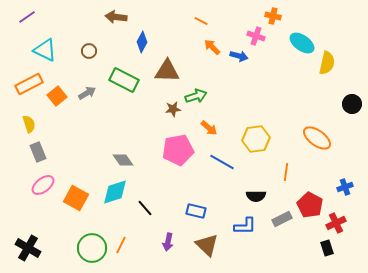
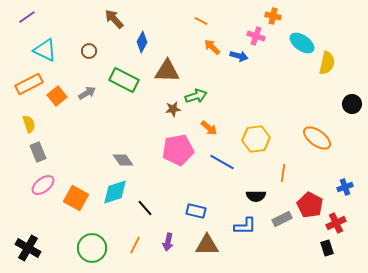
brown arrow at (116, 17): moved 2 px left, 2 px down; rotated 40 degrees clockwise
orange line at (286, 172): moved 3 px left, 1 px down
orange line at (121, 245): moved 14 px right
brown triangle at (207, 245): rotated 45 degrees counterclockwise
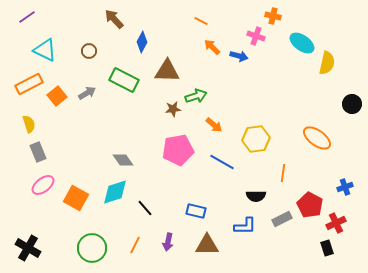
orange arrow at (209, 128): moved 5 px right, 3 px up
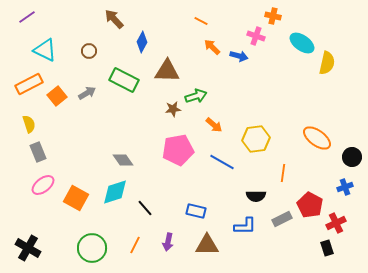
black circle at (352, 104): moved 53 px down
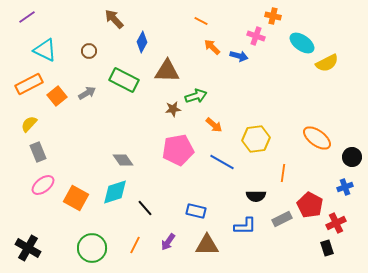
yellow semicircle at (327, 63): rotated 50 degrees clockwise
yellow semicircle at (29, 124): rotated 120 degrees counterclockwise
purple arrow at (168, 242): rotated 24 degrees clockwise
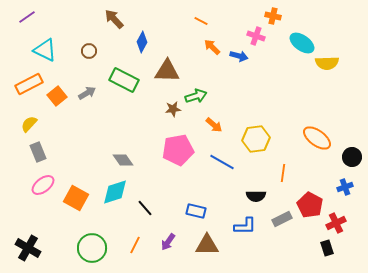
yellow semicircle at (327, 63): rotated 25 degrees clockwise
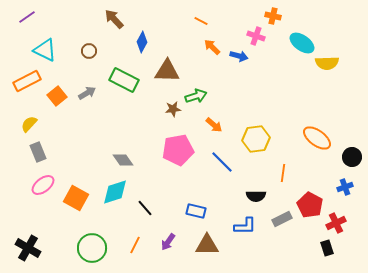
orange rectangle at (29, 84): moved 2 px left, 3 px up
blue line at (222, 162): rotated 15 degrees clockwise
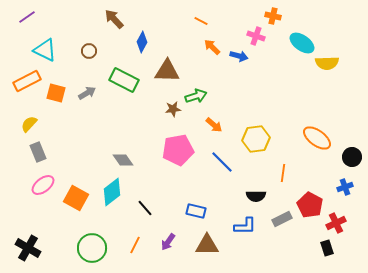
orange square at (57, 96): moved 1 px left, 3 px up; rotated 36 degrees counterclockwise
cyan diamond at (115, 192): moved 3 px left; rotated 20 degrees counterclockwise
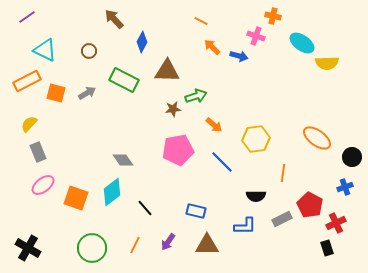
orange square at (76, 198): rotated 10 degrees counterclockwise
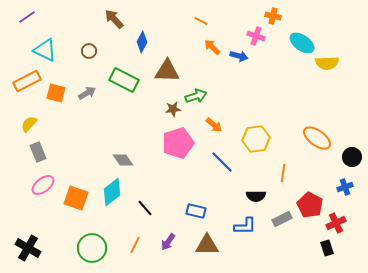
pink pentagon at (178, 150): moved 7 px up; rotated 8 degrees counterclockwise
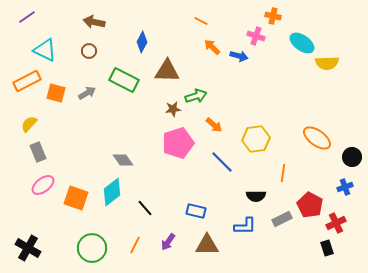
brown arrow at (114, 19): moved 20 px left, 3 px down; rotated 35 degrees counterclockwise
